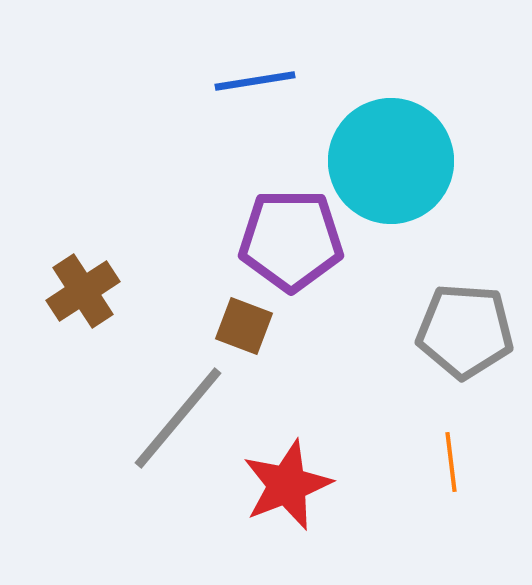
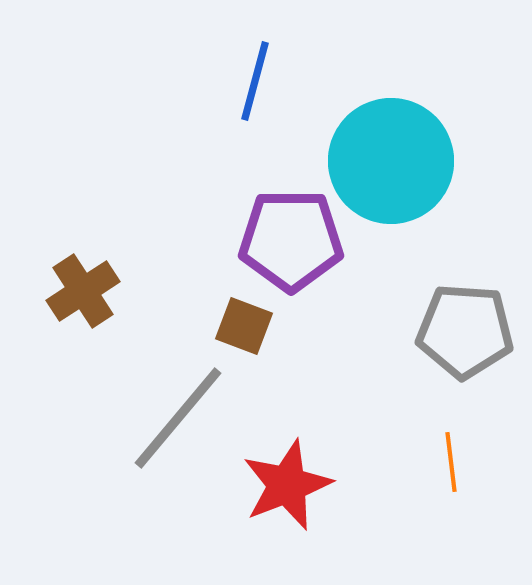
blue line: rotated 66 degrees counterclockwise
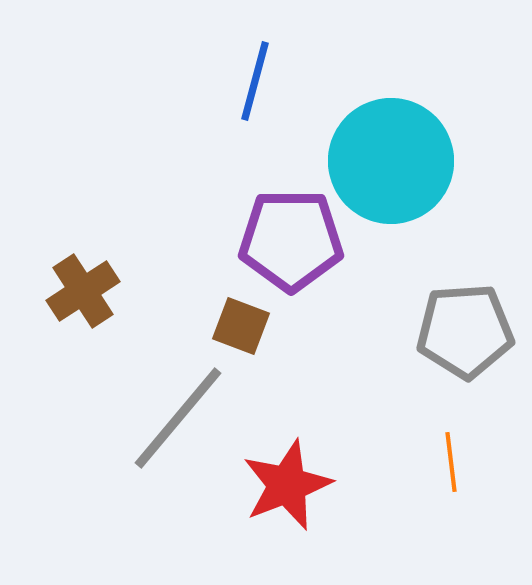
brown square: moved 3 px left
gray pentagon: rotated 8 degrees counterclockwise
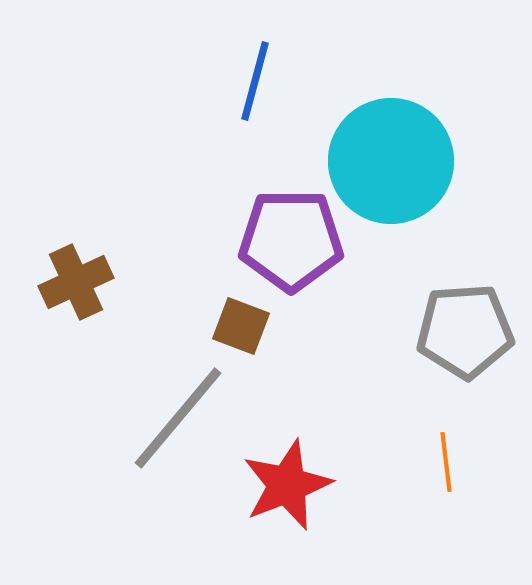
brown cross: moved 7 px left, 9 px up; rotated 8 degrees clockwise
orange line: moved 5 px left
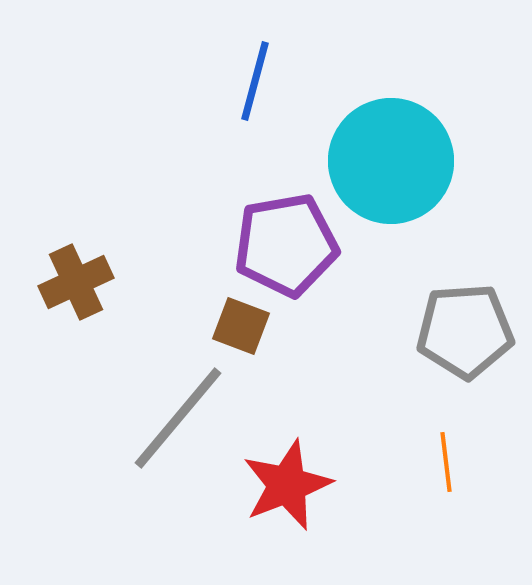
purple pentagon: moved 5 px left, 5 px down; rotated 10 degrees counterclockwise
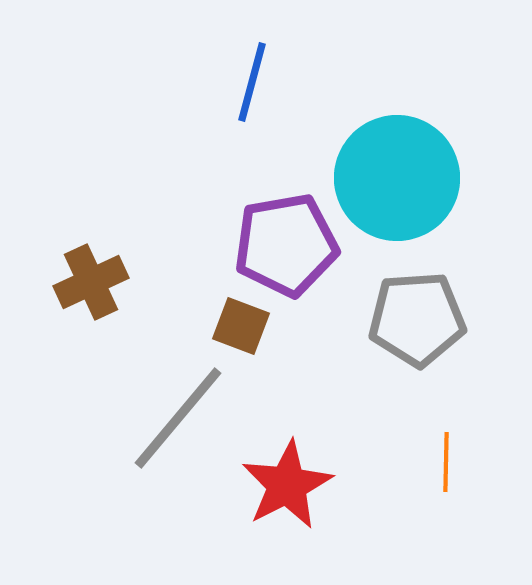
blue line: moved 3 px left, 1 px down
cyan circle: moved 6 px right, 17 px down
brown cross: moved 15 px right
gray pentagon: moved 48 px left, 12 px up
orange line: rotated 8 degrees clockwise
red star: rotated 6 degrees counterclockwise
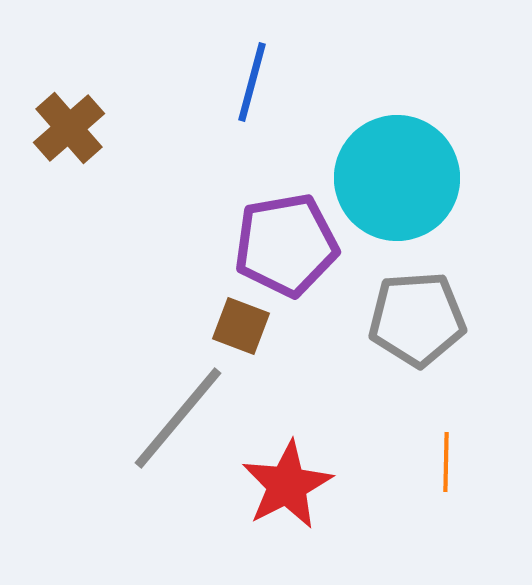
brown cross: moved 22 px left, 154 px up; rotated 16 degrees counterclockwise
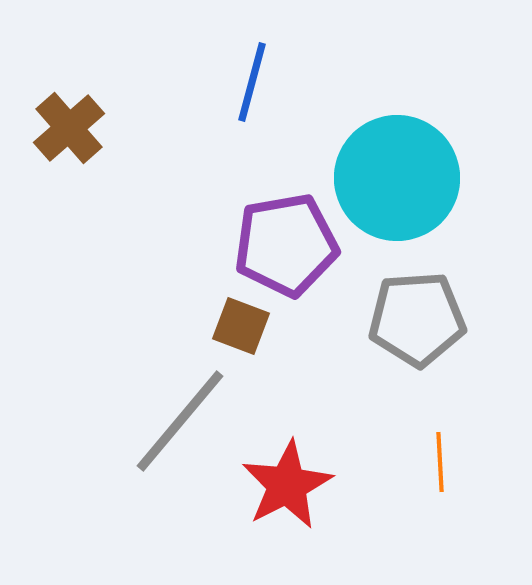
gray line: moved 2 px right, 3 px down
orange line: moved 6 px left; rotated 4 degrees counterclockwise
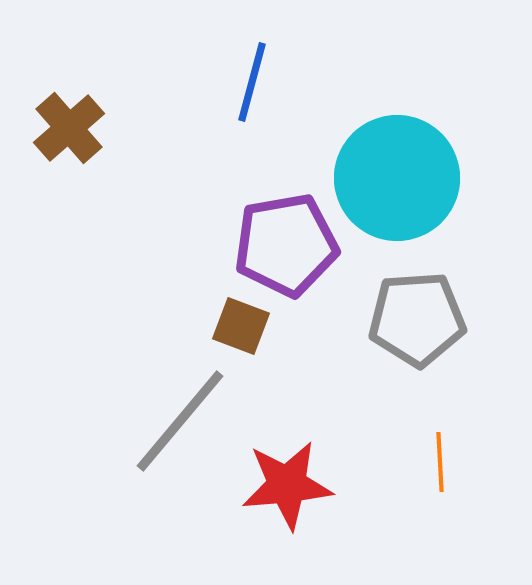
red star: rotated 22 degrees clockwise
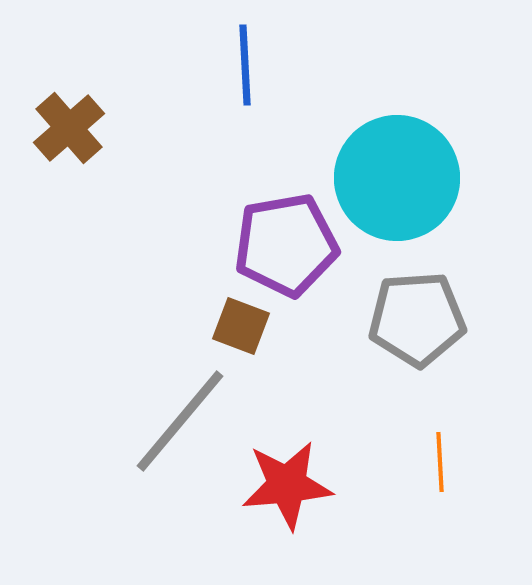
blue line: moved 7 px left, 17 px up; rotated 18 degrees counterclockwise
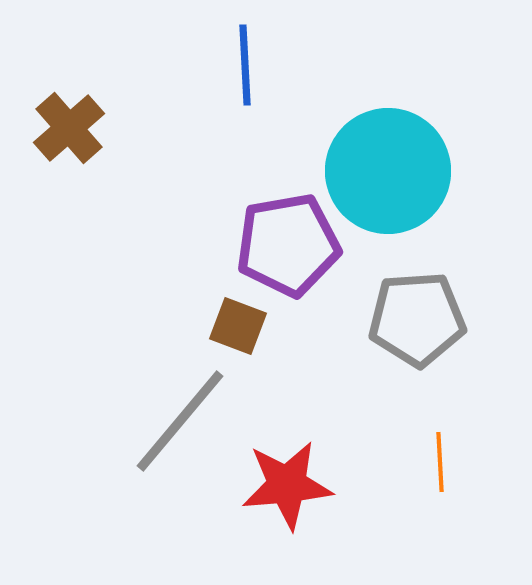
cyan circle: moved 9 px left, 7 px up
purple pentagon: moved 2 px right
brown square: moved 3 px left
